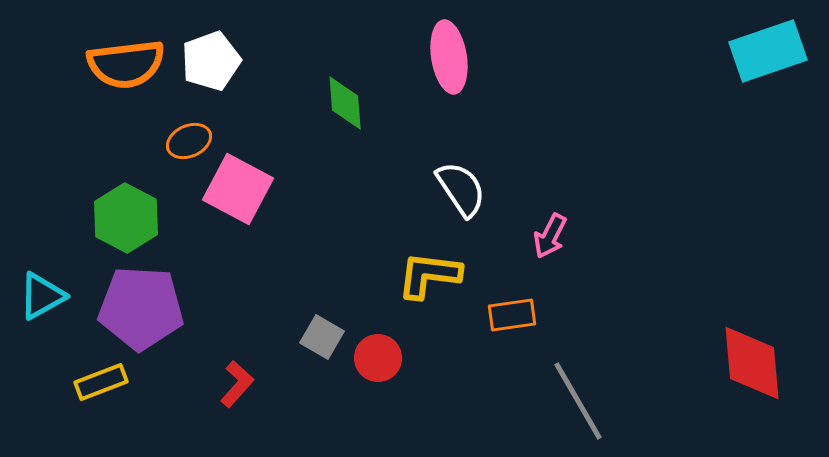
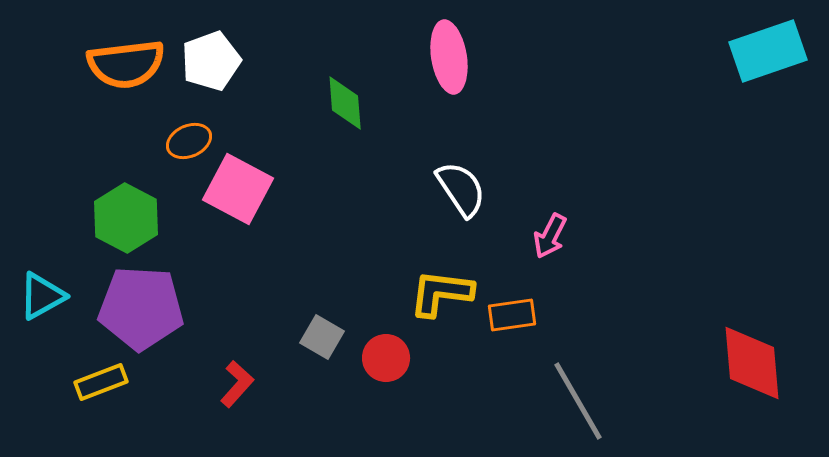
yellow L-shape: moved 12 px right, 18 px down
red circle: moved 8 px right
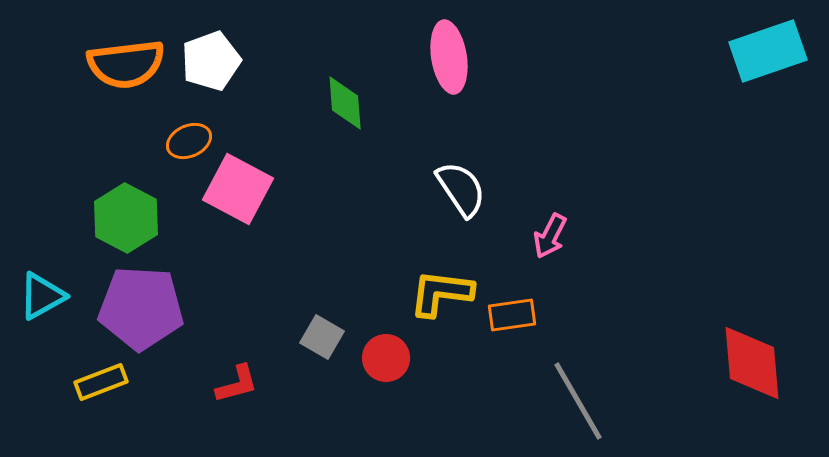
red L-shape: rotated 33 degrees clockwise
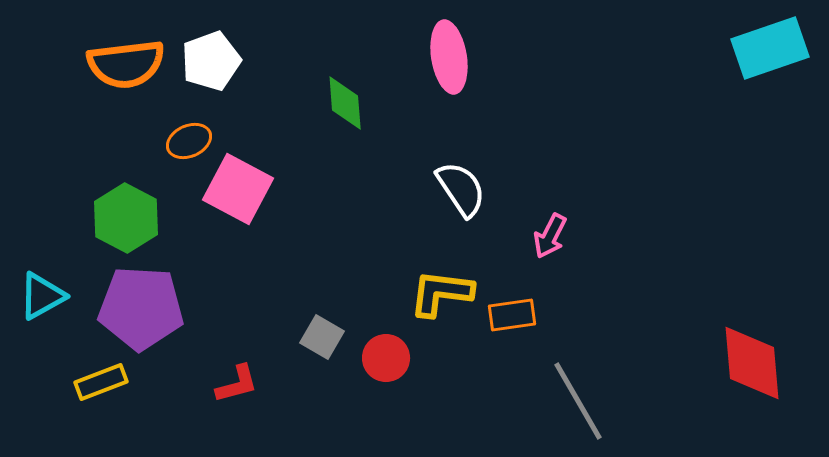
cyan rectangle: moved 2 px right, 3 px up
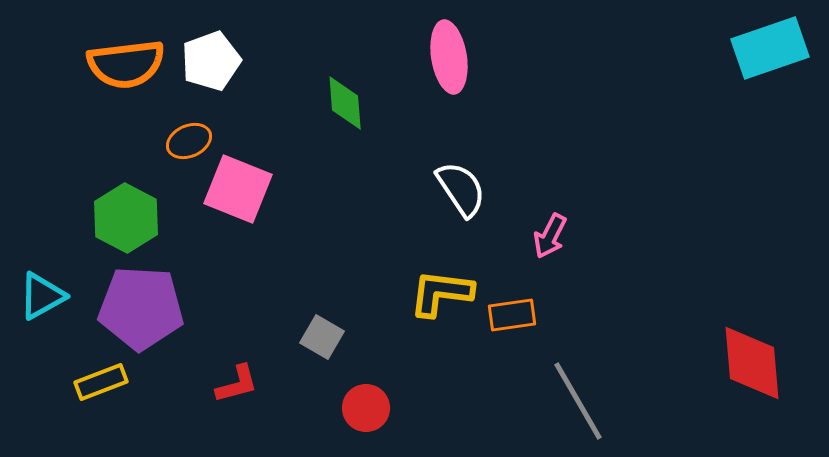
pink square: rotated 6 degrees counterclockwise
red circle: moved 20 px left, 50 px down
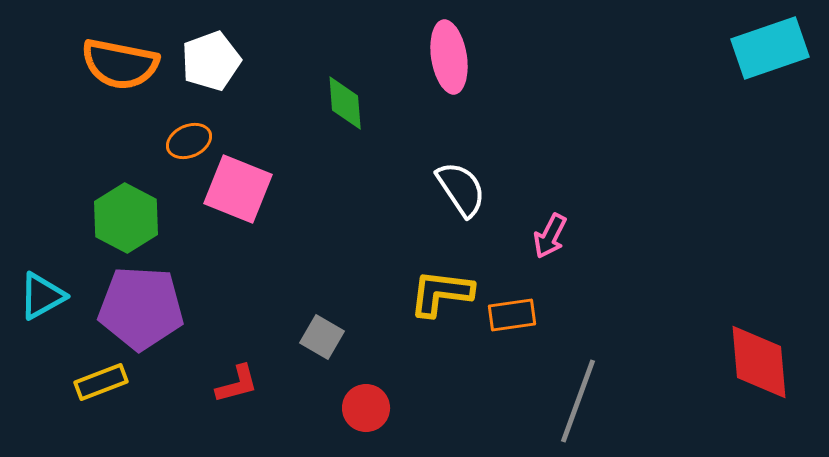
orange semicircle: moved 6 px left; rotated 18 degrees clockwise
red diamond: moved 7 px right, 1 px up
gray line: rotated 50 degrees clockwise
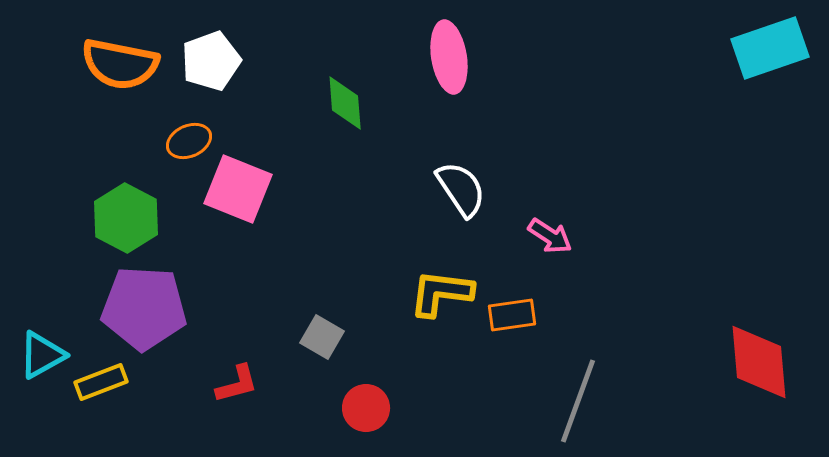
pink arrow: rotated 84 degrees counterclockwise
cyan triangle: moved 59 px down
purple pentagon: moved 3 px right
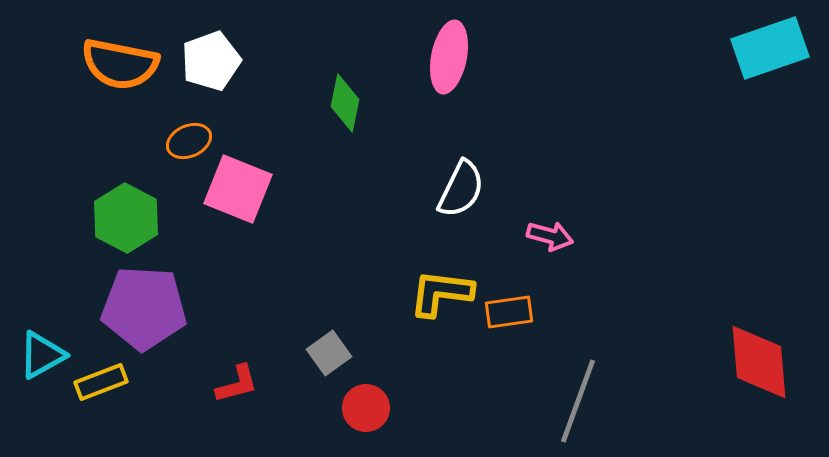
pink ellipse: rotated 20 degrees clockwise
green diamond: rotated 16 degrees clockwise
white semicircle: rotated 60 degrees clockwise
pink arrow: rotated 18 degrees counterclockwise
orange rectangle: moved 3 px left, 3 px up
gray square: moved 7 px right, 16 px down; rotated 24 degrees clockwise
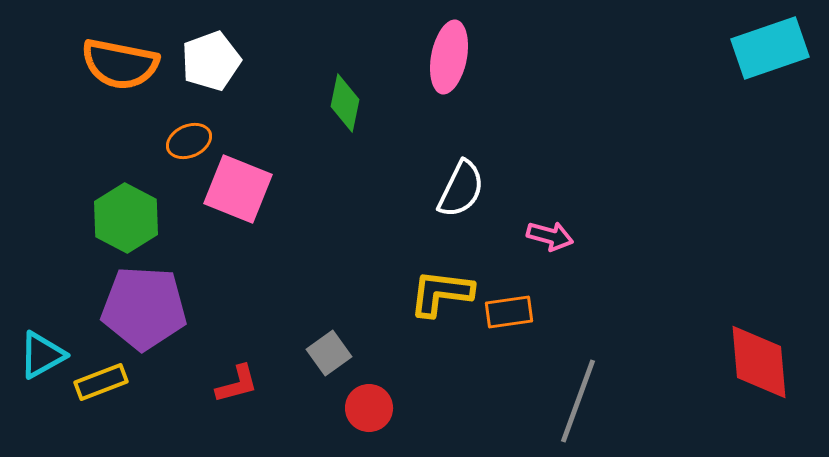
red circle: moved 3 px right
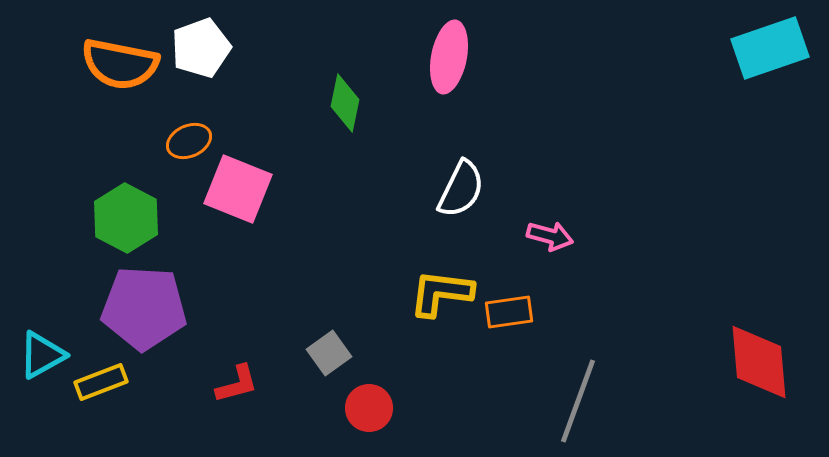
white pentagon: moved 10 px left, 13 px up
